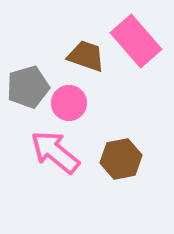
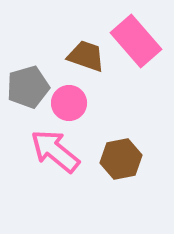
pink arrow: moved 1 px up
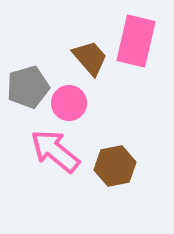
pink rectangle: rotated 54 degrees clockwise
brown trapezoid: moved 4 px right, 2 px down; rotated 30 degrees clockwise
brown hexagon: moved 6 px left, 7 px down
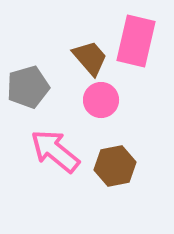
pink circle: moved 32 px right, 3 px up
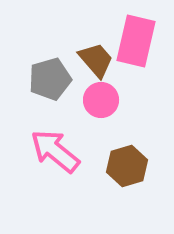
brown trapezoid: moved 6 px right, 2 px down
gray pentagon: moved 22 px right, 8 px up
brown hexagon: moved 12 px right; rotated 6 degrees counterclockwise
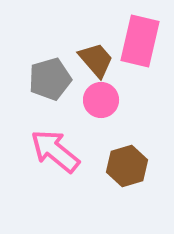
pink rectangle: moved 4 px right
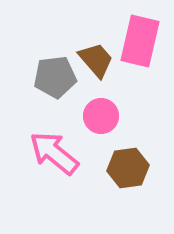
gray pentagon: moved 5 px right, 2 px up; rotated 9 degrees clockwise
pink circle: moved 16 px down
pink arrow: moved 1 px left, 2 px down
brown hexagon: moved 1 px right, 2 px down; rotated 9 degrees clockwise
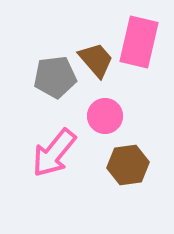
pink rectangle: moved 1 px left, 1 px down
pink circle: moved 4 px right
pink arrow: rotated 90 degrees counterclockwise
brown hexagon: moved 3 px up
